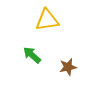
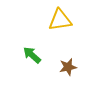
yellow triangle: moved 13 px right
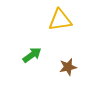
green arrow: rotated 102 degrees clockwise
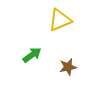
yellow triangle: rotated 15 degrees counterclockwise
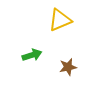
green arrow: rotated 18 degrees clockwise
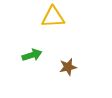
yellow triangle: moved 7 px left, 3 px up; rotated 20 degrees clockwise
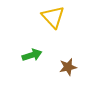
yellow triangle: rotated 50 degrees clockwise
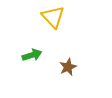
brown star: rotated 12 degrees counterclockwise
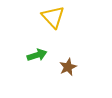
green arrow: moved 5 px right
